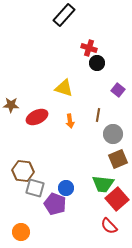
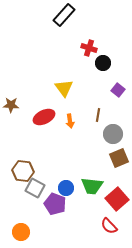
black circle: moved 6 px right
yellow triangle: rotated 36 degrees clockwise
red ellipse: moved 7 px right
brown square: moved 1 px right, 1 px up
green trapezoid: moved 11 px left, 2 px down
gray square: rotated 12 degrees clockwise
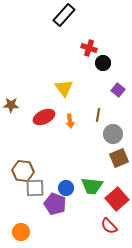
gray square: rotated 30 degrees counterclockwise
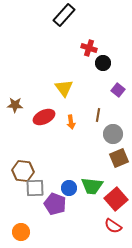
brown star: moved 4 px right
orange arrow: moved 1 px right, 1 px down
blue circle: moved 3 px right
red square: moved 1 px left
red semicircle: moved 4 px right; rotated 12 degrees counterclockwise
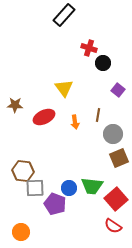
orange arrow: moved 4 px right
